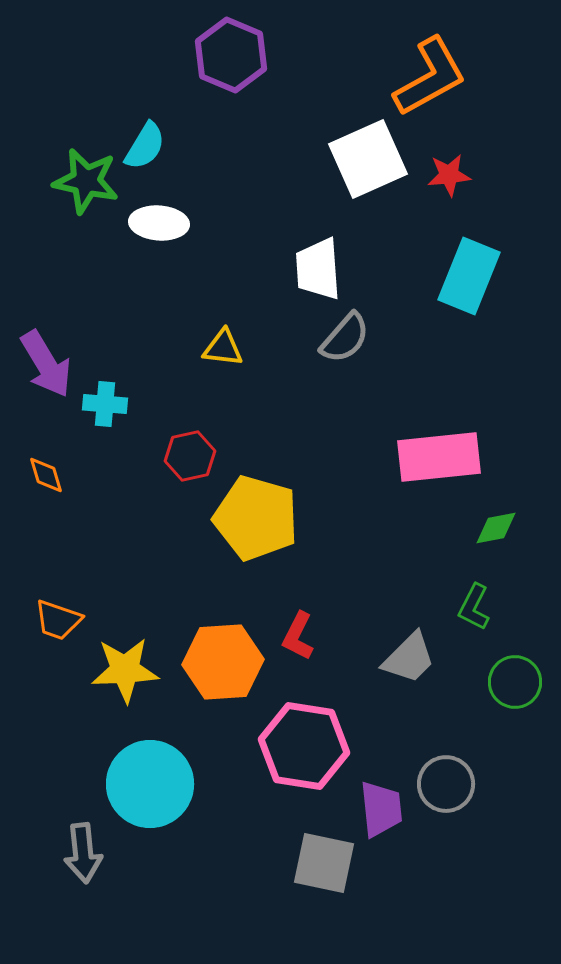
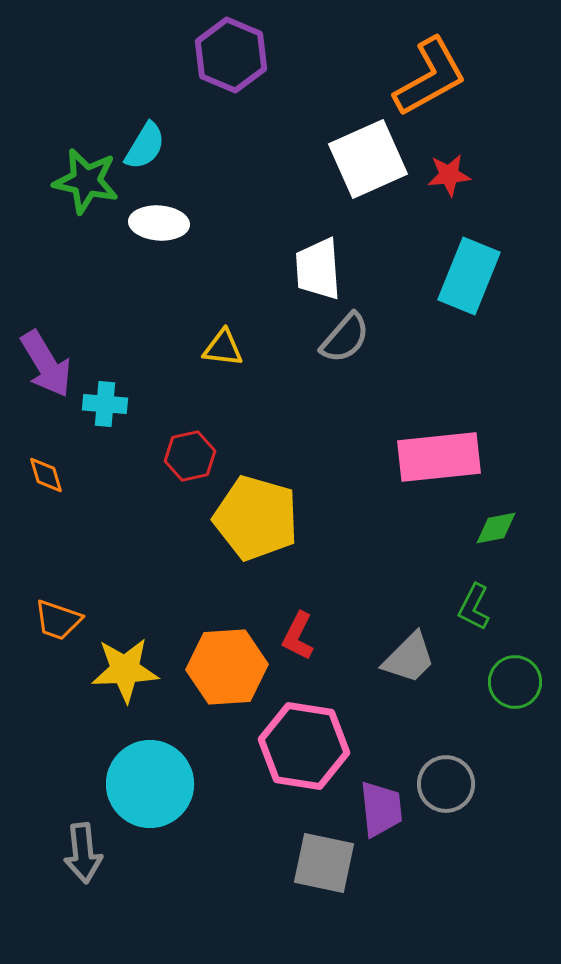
orange hexagon: moved 4 px right, 5 px down
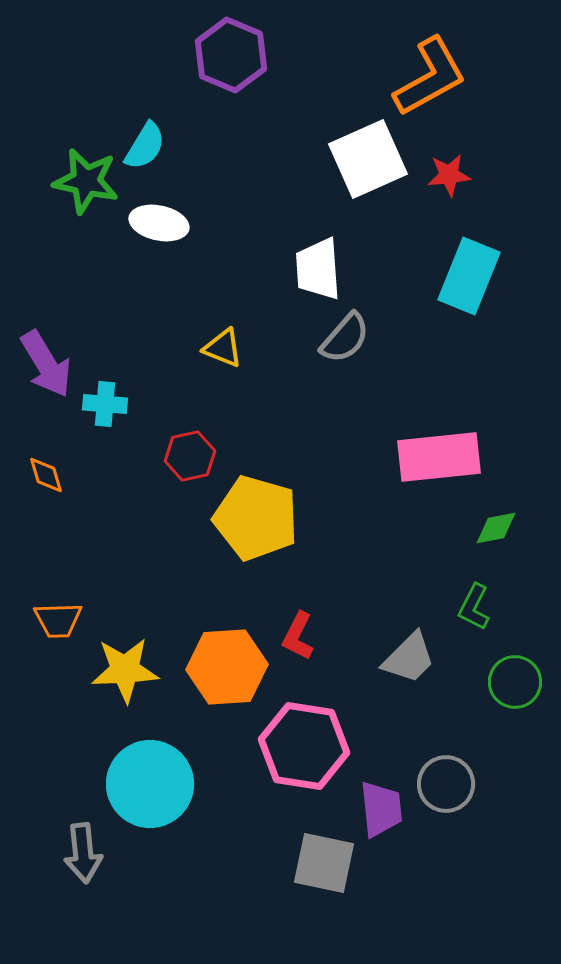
white ellipse: rotated 8 degrees clockwise
yellow triangle: rotated 15 degrees clockwise
orange trapezoid: rotated 21 degrees counterclockwise
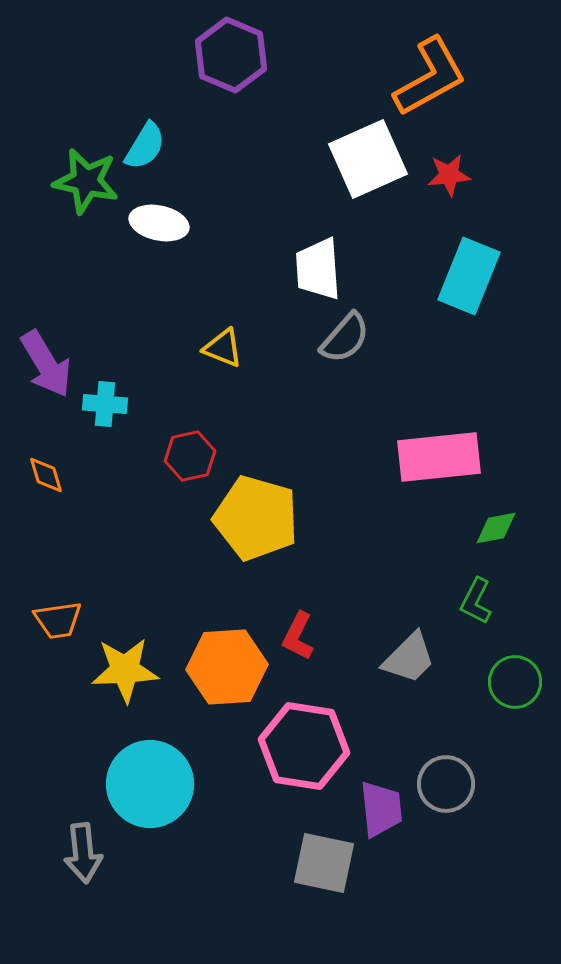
green L-shape: moved 2 px right, 6 px up
orange trapezoid: rotated 6 degrees counterclockwise
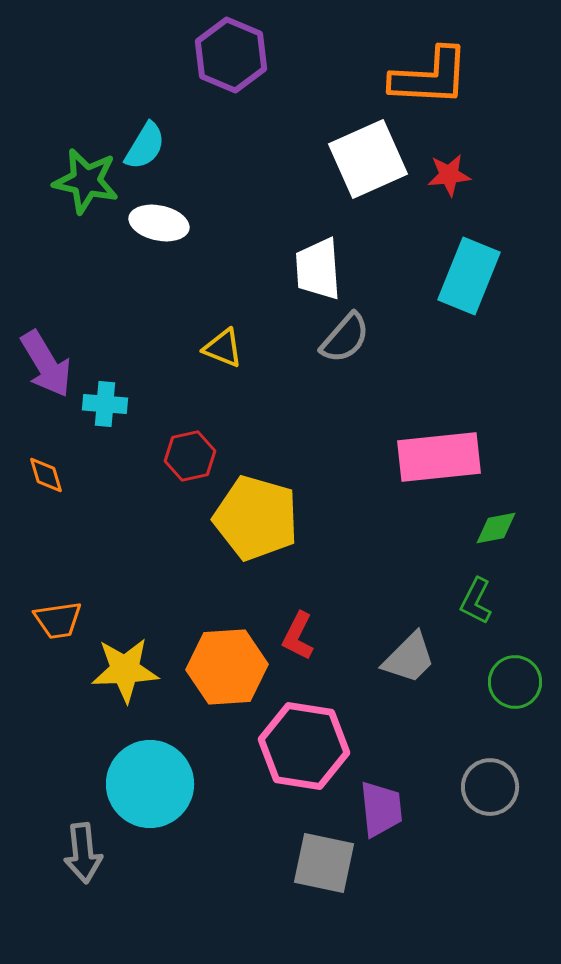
orange L-shape: rotated 32 degrees clockwise
gray circle: moved 44 px right, 3 px down
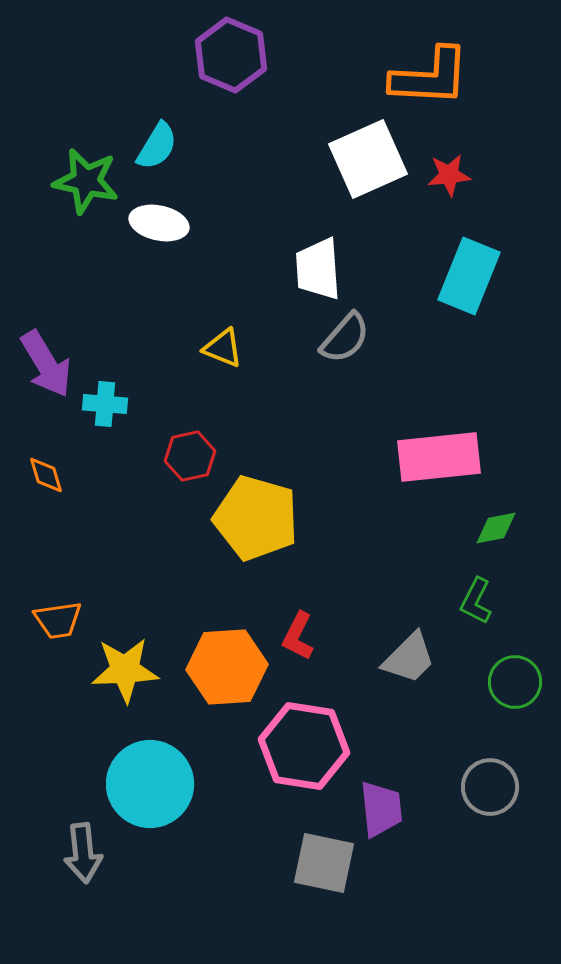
cyan semicircle: moved 12 px right
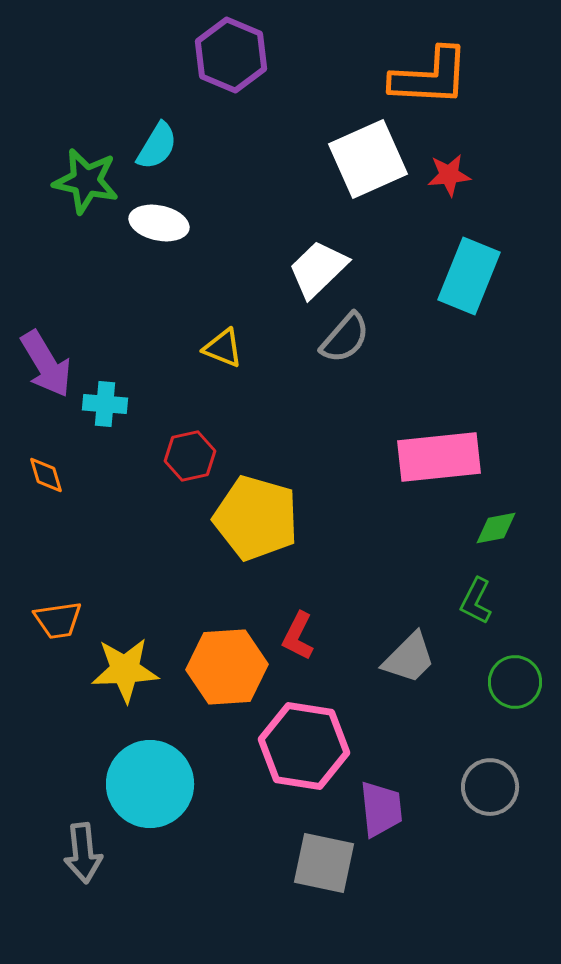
white trapezoid: rotated 50 degrees clockwise
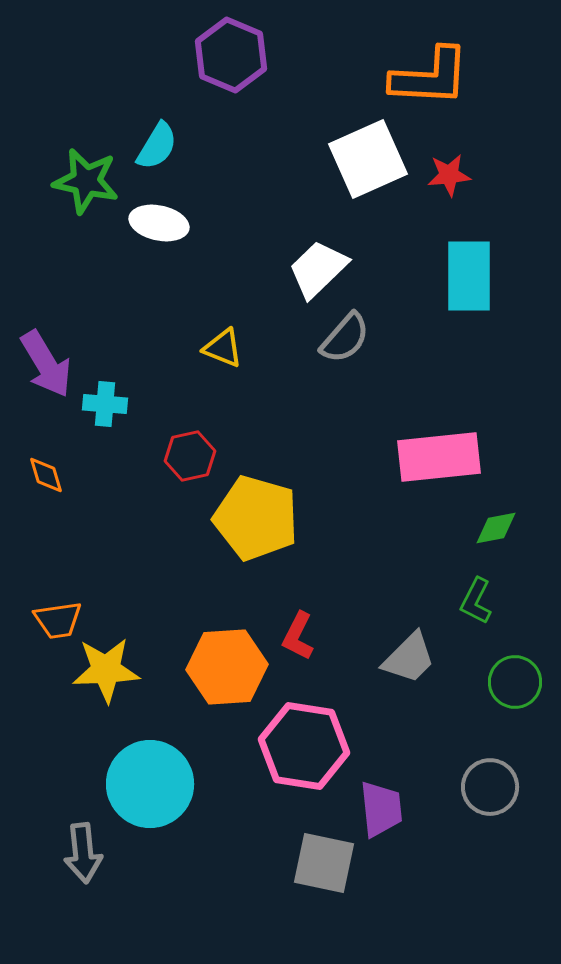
cyan rectangle: rotated 22 degrees counterclockwise
yellow star: moved 19 px left
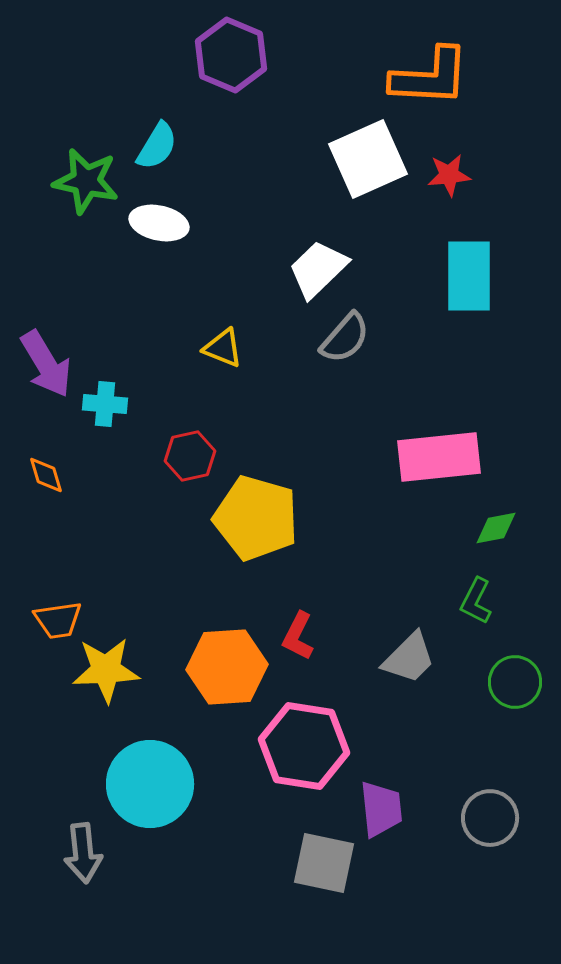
gray circle: moved 31 px down
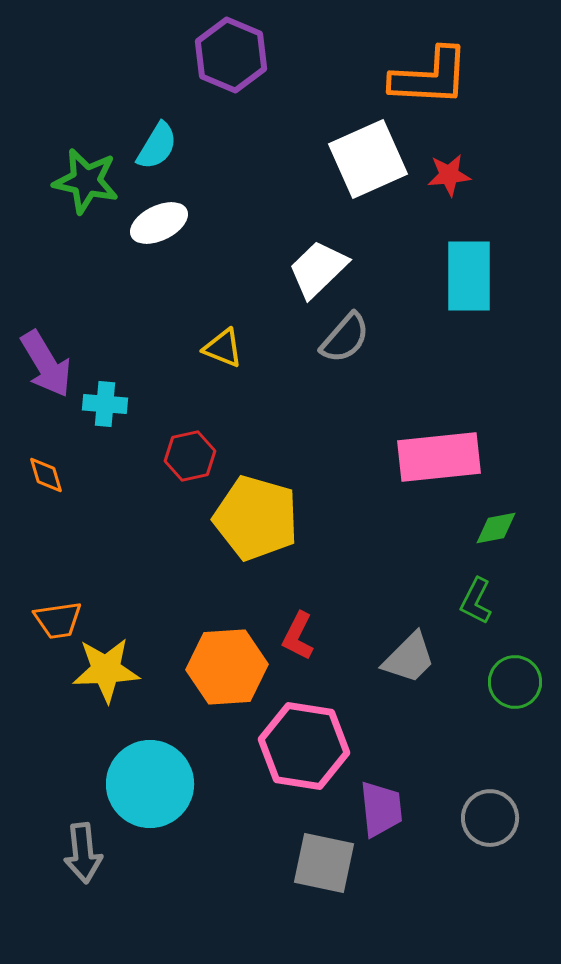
white ellipse: rotated 38 degrees counterclockwise
